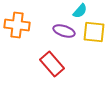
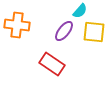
purple ellipse: rotated 70 degrees counterclockwise
red rectangle: rotated 15 degrees counterclockwise
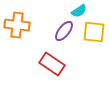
cyan semicircle: moved 1 px left; rotated 14 degrees clockwise
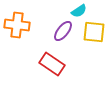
purple ellipse: moved 1 px left
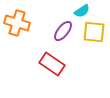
cyan semicircle: moved 3 px right
orange cross: moved 2 px up; rotated 10 degrees clockwise
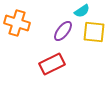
red rectangle: rotated 60 degrees counterclockwise
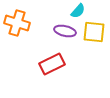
cyan semicircle: moved 4 px left; rotated 14 degrees counterclockwise
purple ellipse: moved 2 px right; rotated 65 degrees clockwise
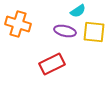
cyan semicircle: rotated 14 degrees clockwise
orange cross: moved 1 px right, 1 px down
